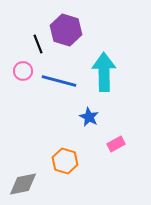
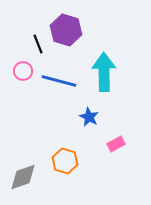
gray diamond: moved 7 px up; rotated 8 degrees counterclockwise
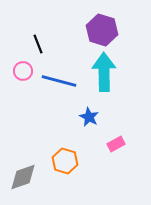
purple hexagon: moved 36 px right
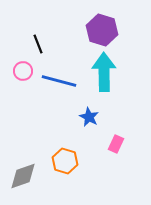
pink rectangle: rotated 36 degrees counterclockwise
gray diamond: moved 1 px up
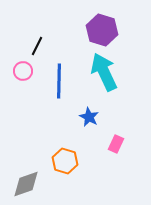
black line: moved 1 px left, 2 px down; rotated 48 degrees clockwise
cyan arrow: rotated 24 degrees counterclockwise
blue line: rotated 76 degrees clockwise
gray diamond: moved 3 px right, 8 px down
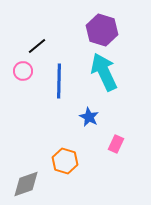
black line: rotated 24 degrees clockwise
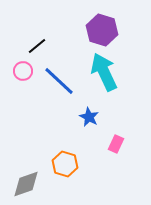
blue line: rotated 48 degrees counterclockwise
orange hexagon: moved 3 px down
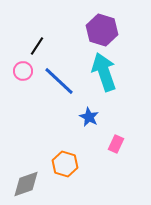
black line: rotated 18 degrees counterclockwise
cyan arrow: rotated 6 degrees clockwise
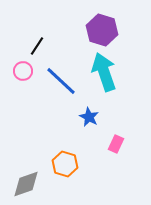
blue line: moved 2 px right
